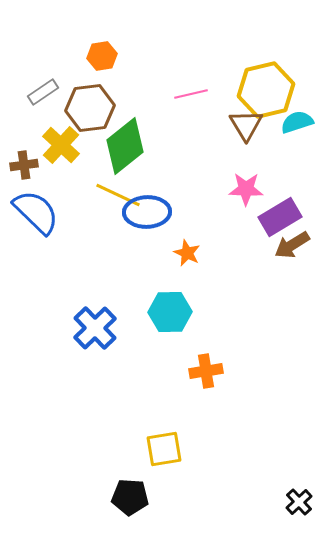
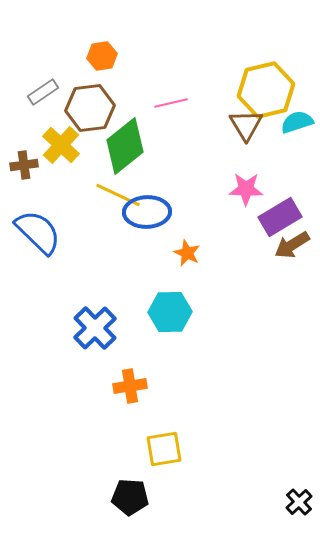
pink line: moved 20 px left, 9 px down
blue semicircle: moved 2 px right, 20 px down
orange cross: moved 76 px left, 15 px down
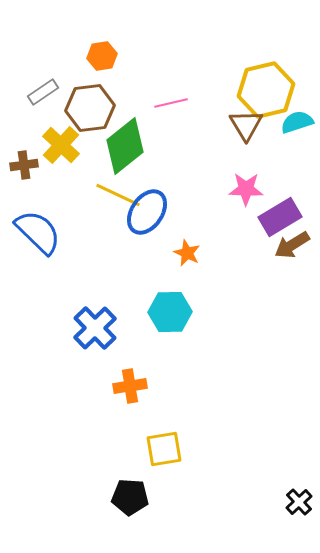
blue ellipse: rotated 54 degrees counterclockwise
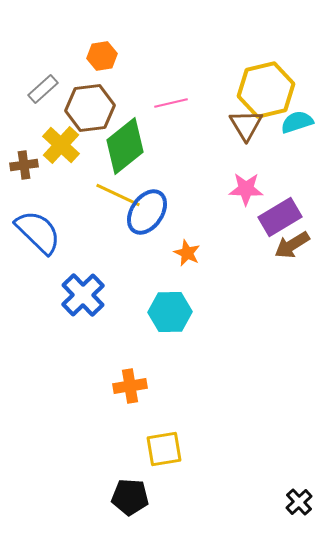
gray rectangle: moved 3 px up; rotated 8 degrees counterclockwise
blue cross: moved 12 px left, 33 px up
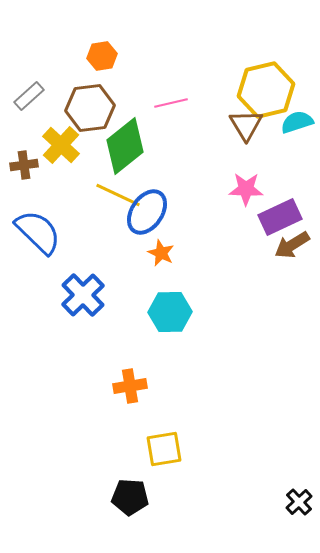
gray rectangle: moved 14 px left, 7 px down
purple rectangle: rotated 6 degrees clockwise
orange star: moved 26 px left
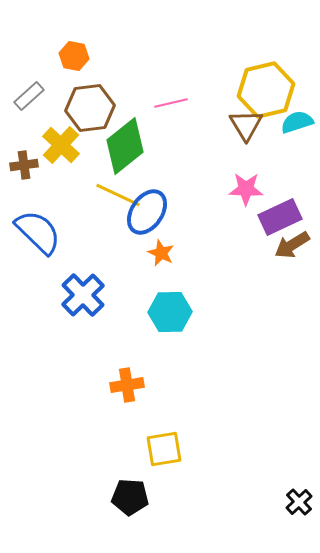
orange hexagon: moved 28 px left; rotated 20 degrees clockwise
orange cross: moved 3 px left, 1 px up
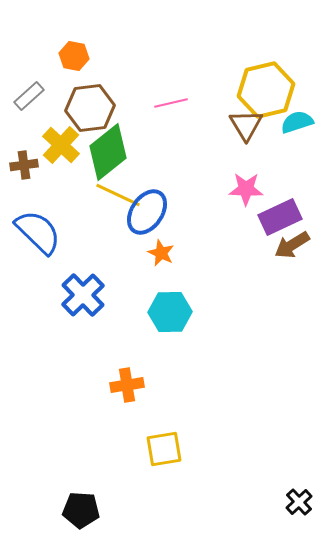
green diamond: moved 17 px left, 6 px down
black pentagon: moved 49 px left, 13 px down
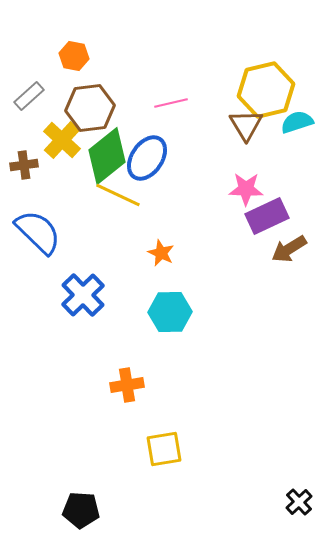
yellow cross: moved 1 px right, 5 px up
green diamond: moved 1 px left, 4 px down
blue ellipse: moved 54 px up
purple rectangle: moved 13 px left, 1 px up
brown arrow: moved 3 px left, 4 px down
